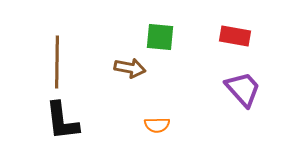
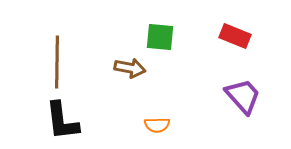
red rectangle: rotated 12 degrees clockwise
purple trapezoid: moved 7 px down
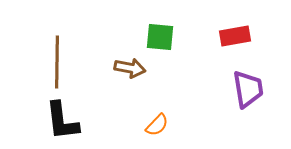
red rectangle: rotated 32 degrees counterclockwise
purple trapezoid: moved 5 px right, 7 px up; rotated 33 degrees clockwise
orange semicircle: rotated 45 degrees counterclockwise
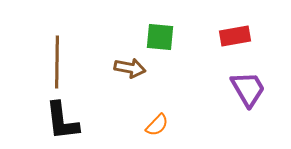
purple trapezoid: rotated 21 degrees counterclockwise
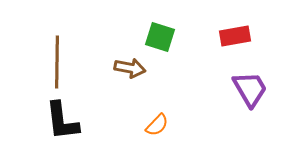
green square: rotated 12 degrees clockwise
purple trapezoid: moved 2 px right
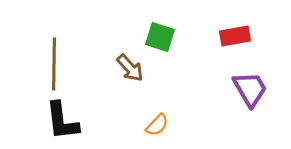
brown line: moved 3 px left, 2 px down
brown arrow: rotated 36 degrees clockwise
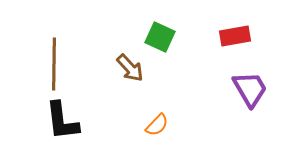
green square: rotated 8 degrees clockwise
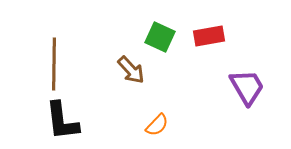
red rectangle: moved 26 px left
brown arrow: moved 1 px right, 2 px down
purple trapezoid: moved 3 px left, 2 px up
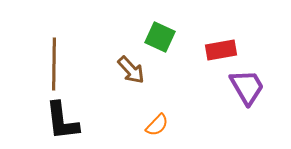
red rectangle: moved 12 px right, 14 px down
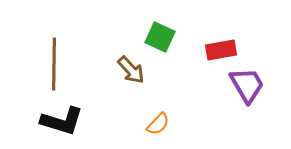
purple trapezoid: moved 2 px up
black L-shape: rotated 66 degrees counterclockwise
orange semicircle: moved 1 px right, 1 px up
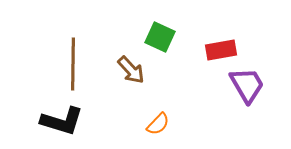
brown line: moved 19 px right
